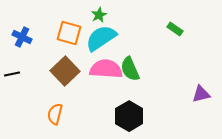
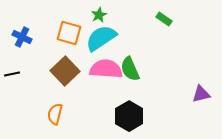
green rectangle: moved 11 px left, 10 px up
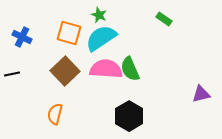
green star: rotated 21 degrees counterclockwise
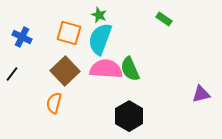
cyan semicircle: moved 1 px left, 1 px down; rotated 36 degrees counterclockwise
black line: rotated 42 degrees counterclockwise
orange semicircle: moved 1 px left, 11 px up
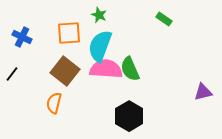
orange square: rotated 20 degrees counterclockwise
cyan semicircle: moved 7 px down
brown square: rotated 8 degrees counterclockwise
purple triangle: moved 2 px right, 2 px up
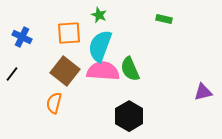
green rectangle: rotated 21 degrees counterclockwise
pink semicircle: moved 3 px left, 2 px down
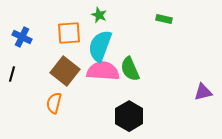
black line: rotated 21 degrees counterclockwise
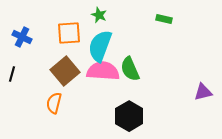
brown square: rotated 12 degrees clockwise
